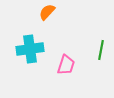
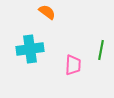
orange semicircle: rotated 84 degrees clockwise
pink trapezoid: moved 7 px right; rotated 15 degrees counterclockwise
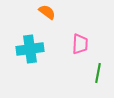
green line: moved 3 px left, 23 px down
pink trapezoid: moved 7 px right, 21 px up
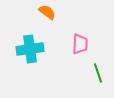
green line: rotated 30 degrees counterclockwise
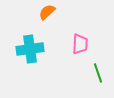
orange semicircle: rotated 78 degrees counterclockwise
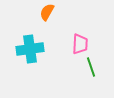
orange semicircle: rotated 18 degrees counterclockwise
green line: moved 7 px left, 6 px up
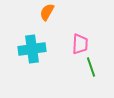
cyan cross: moved 2 px right
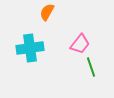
pink trapezoid: rotated 35 degrees clockwise
cyan cross: moved 2 px left, 1 px up
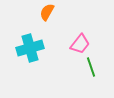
cyan cross: rotated 8 degrees counterclockwise
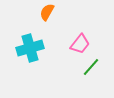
green line: rotated 60 degrees clockwise
